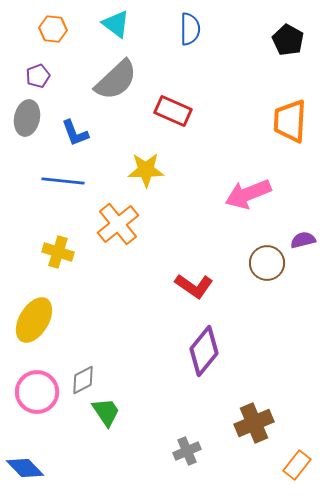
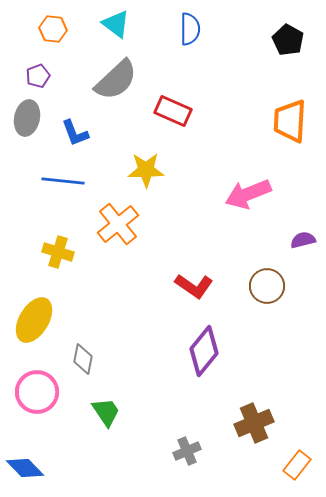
brown circle: moved 23 px down
gray diamond: moved 21 px up; rotated 52 degrees counterclockwise
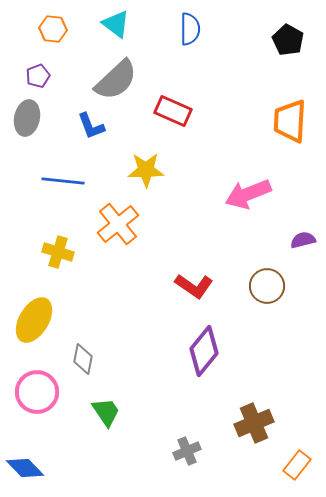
blue L-shape: moved 16 px right, 7 px up
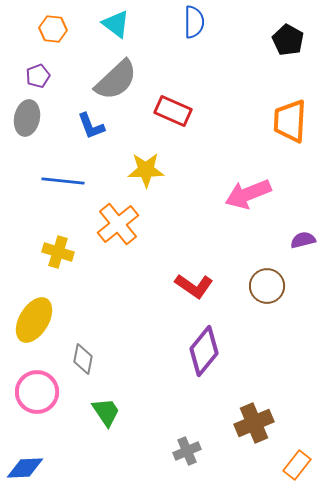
blue semicircle: moved 4 px right, 7 px up
blue diamond: rotated 48 degrees counterclockwise
